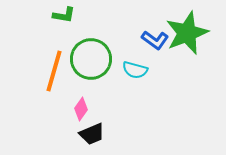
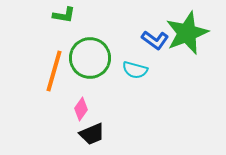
green circle: moved 1 px left, 1 px up
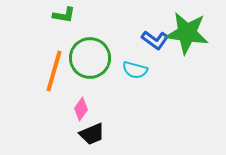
green star: rotated 30 degrees clockwise
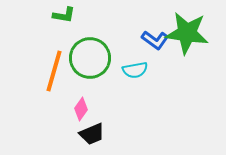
cyan semicircle: rotated 25 degrees counterclockwise
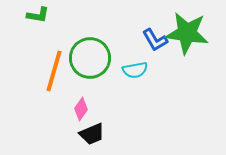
green L-shape: moved 26 px left
blue L-shape: rotated 24 degrees clockwise
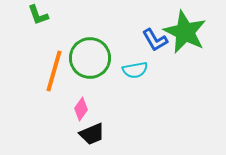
green L-shape: rotated 60 degrees clockwise
green star: moved 2 px left, 1 px up; rotated 18 degrees clockwise
